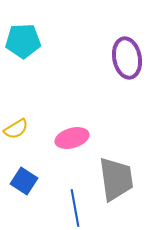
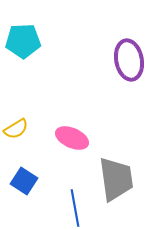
purple ellipse: moved 2 px right, 2 px down
pink ellipse: rotated 40 degrees clockwise
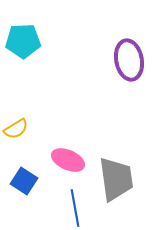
pink ellipse: moved 4 px left, 22 px down
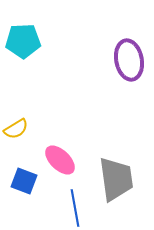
pink ellipse: moved 8 px left; rotated 20 degrees clockwise
blue square: rotated 12 degrees counterclockwise
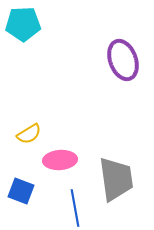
cyan pentagon: moved 17 px up
purple ellipse: moved 6 px left; rotated 9 degrees counterclockwise
yellow semicircle: moved 13 px right, 5 px down
pink ellipse: rotated 48 degrees counterclockwise
blue square: moved 3 px left, 10 px down
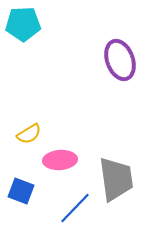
purple ellipse: moved 3 px left
blue line: rotated 54 degrees clockwise
